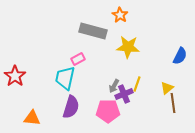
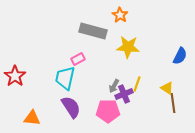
yellow triangle: rotated 48 degrees counterclockwise
purple semicircle: rotated 50 degrees counterclockwise
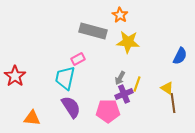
yellow star: moved 5 px up
gray arrow: moved 6 px right, 8 px up
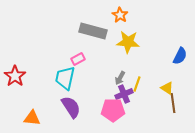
pink pentagon: moved 5 px right, 1 px up
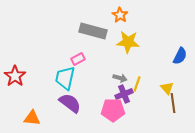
gray arrow: rotated 104 degrees counterclockwise
yellow triangle: rotated 16 degrees clockwise
purple semicircle: moved 1 px left, 4 px up; rotated 20 degrees counterclockwise
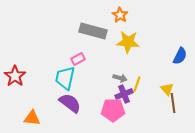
yellow triangle: moved 1 px down
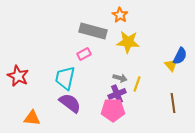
pink rectangle: moved 6 px right, 5 px up
red star: moved 3 px right; rotated 10 degrees counterclockwise
yellow triangle: moved 4 px right, 24 px up
purple cross: moved 7 px left
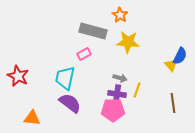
yellow line: moved 6 px down
purple cross: rotated 30 degrees clockwise
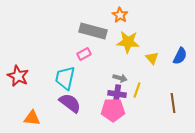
yellow triangle: moved 19 px left, 7 px up
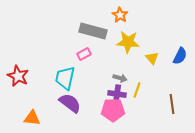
brown line: moved 1 px left, 1 px down
